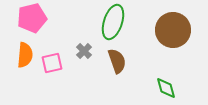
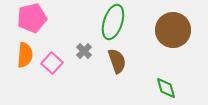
pink square: rotated 35 degrees counterclockwise
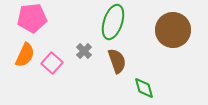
pink pentagon: rotated 8 degrees clockwise
orange semicircle: rotated 20 degrees clockwise
green diamond: moved 22 px left
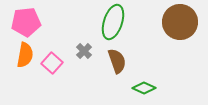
pink pentagon: moved 6 px left, 4 px down
brown circle: moved 7 px right, 8 px up
orange semicircle: rotated 15 degrees counterclockwise
green diamond: rotated 50 degrees counterclockwise
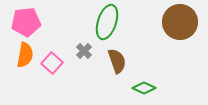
green ellipse: moved 6 px left
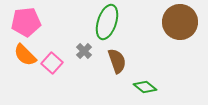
orange semicircle: rotated 125 degrees clockwise
green diamond: moved 1 px right, 1 px up; rotated 15 degrees clockwise
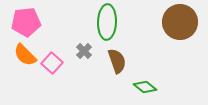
green ellipse: rotated 16 degrees counterclockwise
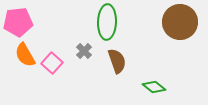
pink pentagon: moved 8 px left
orange semicircle: rotated 15 degrees clockwise
green diamond: moved 9 px right
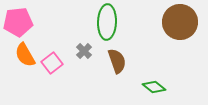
pink square: rotated 10 degrees clockwise
